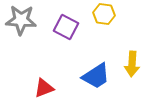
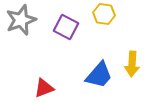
gray star: rotated 24 degrees counterclockwise
blue trapezoid: moved 3 px right, 1 px up; rotated 16 degrees counterclockwise
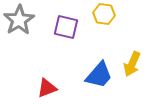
gray star: moved 2 px left; rotated 12 degrees counterclockwise
purple square: rotated 15 degrees counterclockwise
yellow arrow: rotated 20 degrees clockwise
red triangle: moved 3 px right
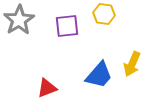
purple square: moved 1 px right, 1 px up; rotated 20 degrees counterclockwise
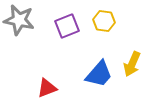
yellow hexagon: moved 7 px down
gray star: rotated 28 degrees counterclockwise
purple square: rotated 15 degrees counterclockwise
blue trapezoid: moved 1 px up
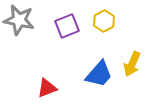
yellow hexagon: rotated 25 degrees clockwise
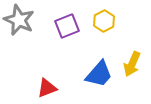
gray star: rotated 12 degrees clockwise
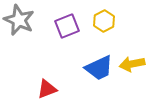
yellow arrow: rotated 55 degrees clockwise
blue trapezoid: moved 6 px up; rotated 24 degrees clockwise
red triangle: moved 1 px down
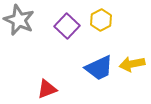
yellow hexagon: moved 3 px left, 1 px up
purple square: rotated 25 degrees counterclockwise
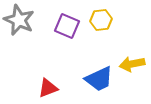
yellow hexagon: rotated 20 degrees clockwise
purple square: rotated 20 degrees counterclockwise
blue trapezoid: moved 11 px down
red triangle: moved 1 px right, 1 px up
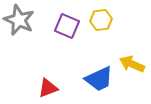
yellow arrow: rotated 35 degrees clockwise
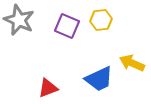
yellow arrow: moved 1 px up
